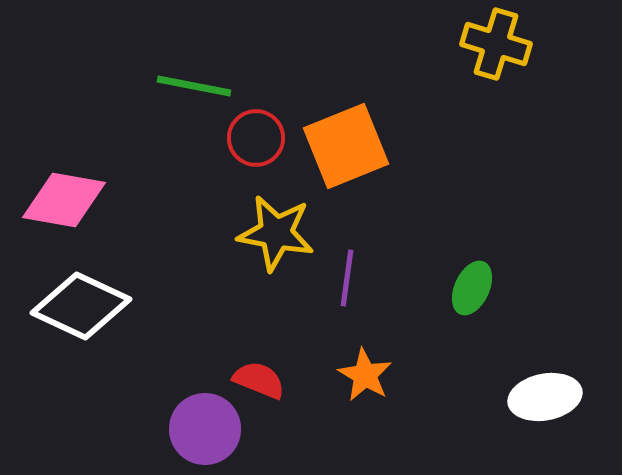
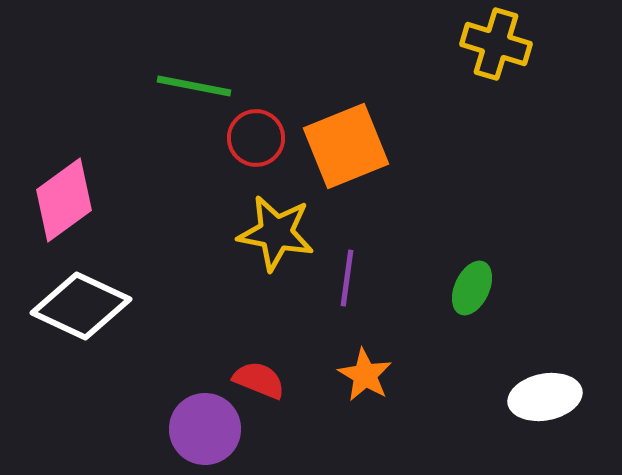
pink diamond: rotated 46 degrees counterclockwise
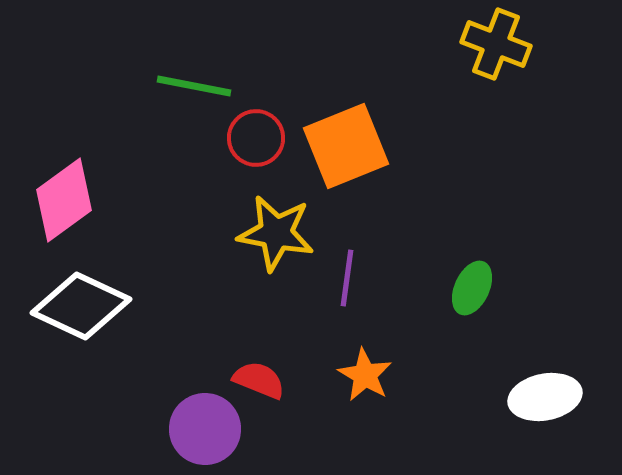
yellow cross: rotated 4 degrees clockwise
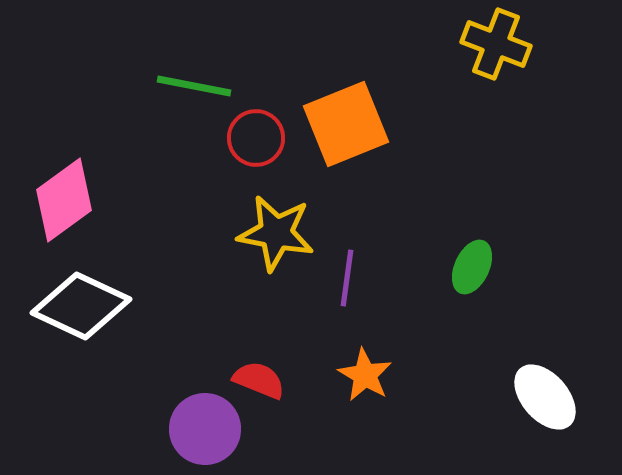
orange square: moved 22 px up
green ellipse: moved 21 px up
white ellipse: rotated 60 degrees clockwise
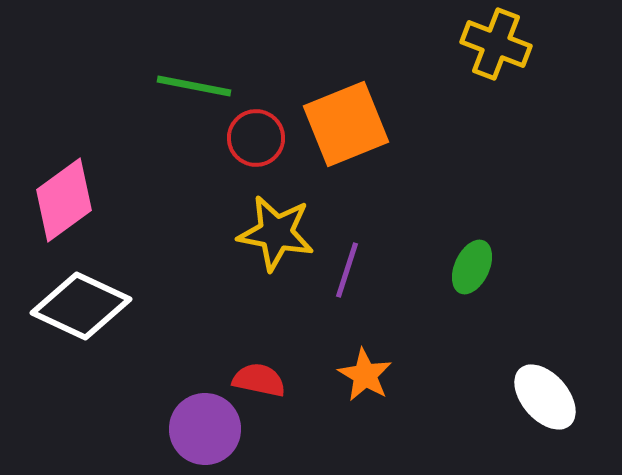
purple line: moved 8 px up; rotated 10 degrees clockwise
red semicircle: rotated 10 degrees counterclockwise
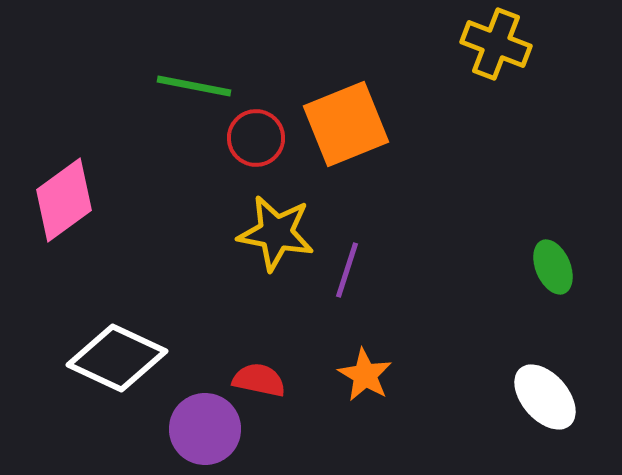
green ellipse: moved 81 px right; rotated 48 degrees counterclockwise
white diamond: moved 36 px right, 52 px down
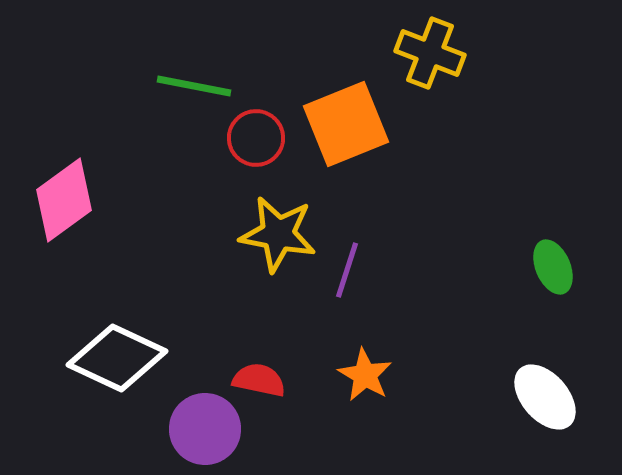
yellow cross: moved 66 px left, 9 px down
yellow star: moved 2 px right, 1 px down
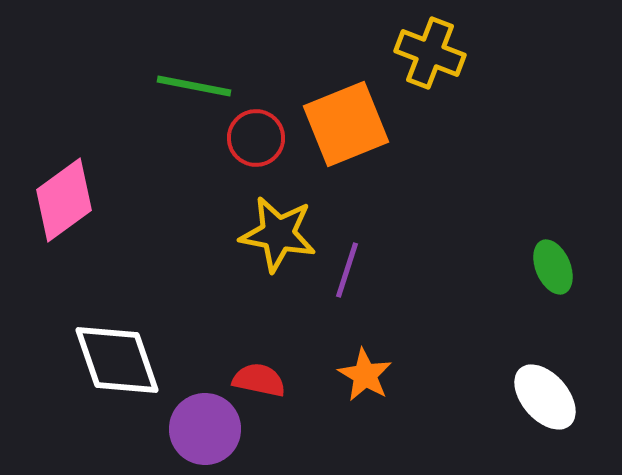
white diamond: moved 2 px down; rotated 46 degrees clockwise
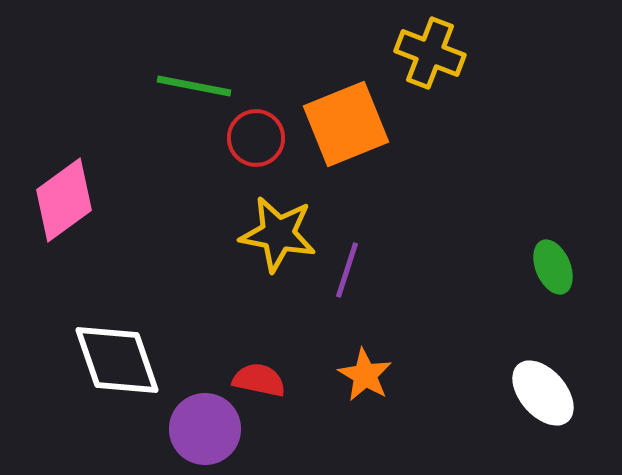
white ellipse: moved 2 px left, 4 px up
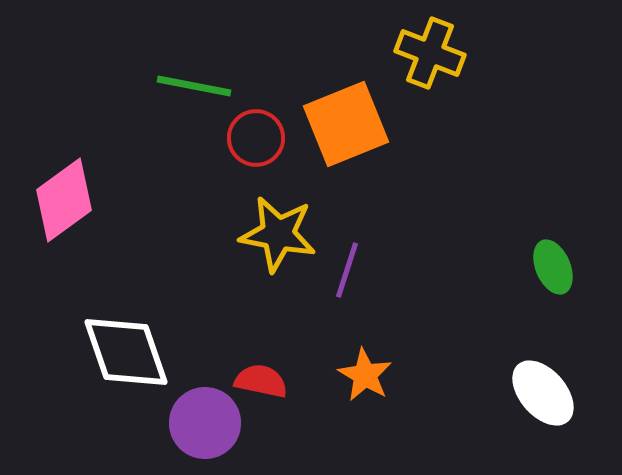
white diamond: moved 9 px right, 8 px up
red semicircle: moved 2 px right, 1 px down
purple circle: moved 6 px up
